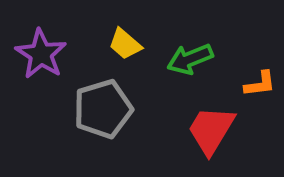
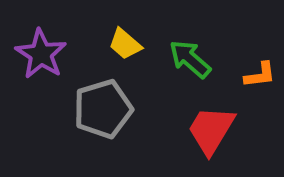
green arrow: rotated 63 degrees clockwise
orange L-shape: moved 9 px up
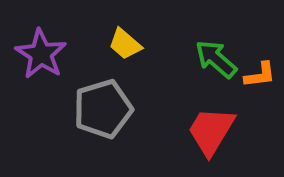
green arrow: moved 26 px right
red trapezoid: moved 1 px down
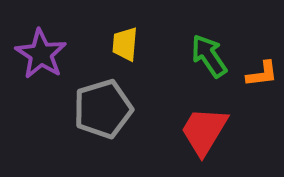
yellow trapezoid: rotated 54 degrees clockwise
green arrow: moved 7 px left, 3 px up; rotated 15 degrees clockwise
orange L-shape: moved 2 px right, 1 px up
red trapezoid: moved 7 px left
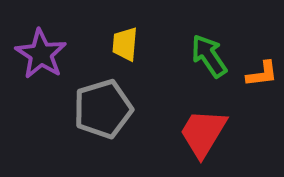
red trapezoid: moved 1 px left, 2 px down
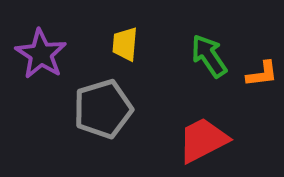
red trapezoid: moved 7 px down; rotated 32 degrees clockwise
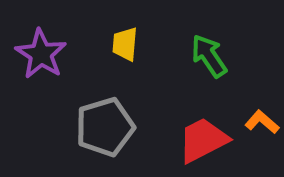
orange L-shape: moved 48 px down; rotated 132 degrees counterclockwise
gray pentagon: moved 2 px right, 18 px down
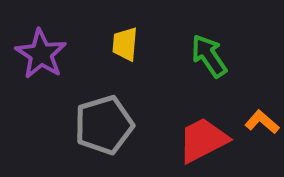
gray pentagon: moved 1 px left, 2 px up
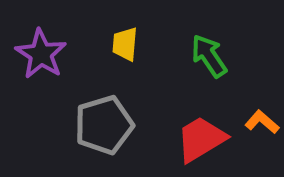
red trapezoid: moved 2 px left, 1 px up; rotated 4 degrees counterclockwise
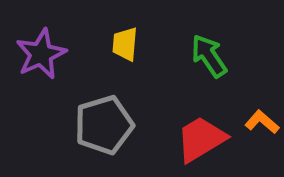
purple star: rotated 15 degrees clockwise
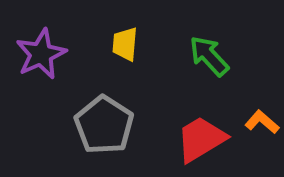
green arrow: rotated 9 degrees counterclockwise
gray pentagon: rotated 22 degrees counterclockwise
